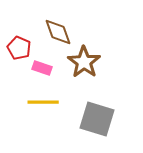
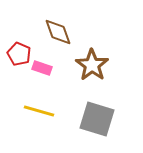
red pentagon: moved 6 px down
brown star: moved 8 px right, 3 px down
yellow line: moved 4 px left, 9 px down; rotated 16 degrees clockwise
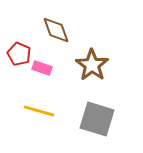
brown diamond: moved 2 px left, 2 px up
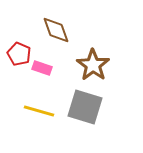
brown star: moved 1 px right
gray square: moved 12 px left, 12 px up
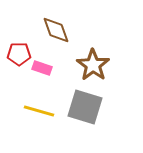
red pentagon: rotated 25 degrees counterclockwise
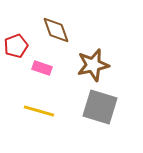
red pentagon: moved 3 px left, 8 px up; rotated 20 degrees counterclockwise
brown star: rotated 24 degrees clockwise
gray square: moved 15 px right
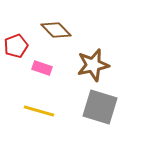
brown diamond: rotated 24 degrees counterclockwise
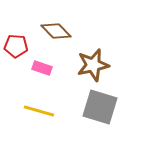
brown diamond: moved 1 px down
red pentagon: rotated 25 degrees clockwise
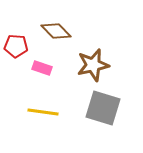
gray square: moved 3 px right, 1 px down
yellow line: moved 4 px right, 1 px down; rotated 8 degrees counterclockwise
